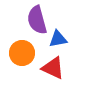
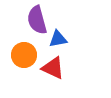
orange circle: moved 2 px right, 2 px down
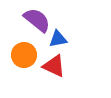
purple semicircle: rotated 144 degrees clockwise
red triangle: moved 1 px right, 2 px up
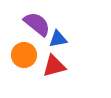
purple semicircle: moved 4 px down
red triangle: rotated 40 degrees counterclockwise
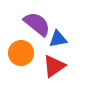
orange circle: moved 3 px left, 2 px up
red triangle: rotated 20 degrees counterclockwise
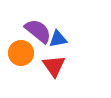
purple semicircle: moved 1 px right, 7 px down
red triangle: rotated 30 degrees counterclockwise
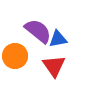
orange circle: moved 6 px left, 3 px down
